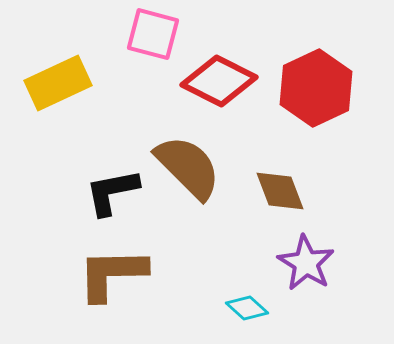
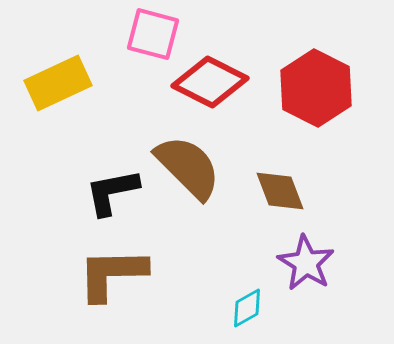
red diamond: moved 9 px left, 1 px down
red hexagon: rotated 8 degrees counterclockwise
cyan diamond: rotated 72 degrees counterclockwise
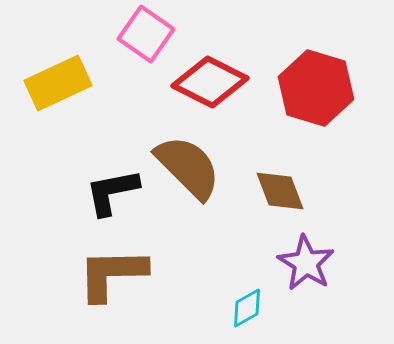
pink square: moved 7 px left; rotated 20 degrees clockwise
red hexagon: rotated 10 degrees counterclockwise
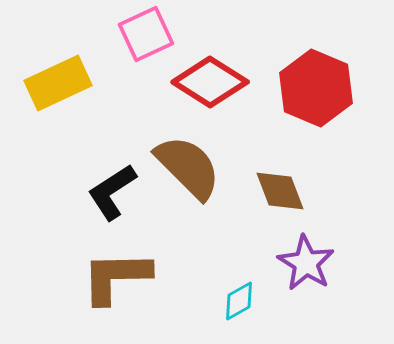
pink square: rotated 30 degrees clockwise
red diamond: rotated 6 degrees clockwise
red hexagon: rotated 6 degrees clockwise
black L-shape: rotated 22 degrees counterclockwise
brown L-shape: moved 4 px right, 3 px down
cyan diamond: moved 8 px left, 7 px up
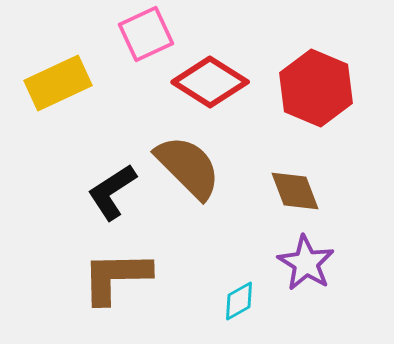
brown diamond: moved 15 px right
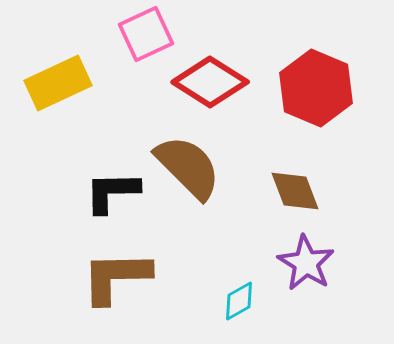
black L-shape: rotated 32 degrees clockwise
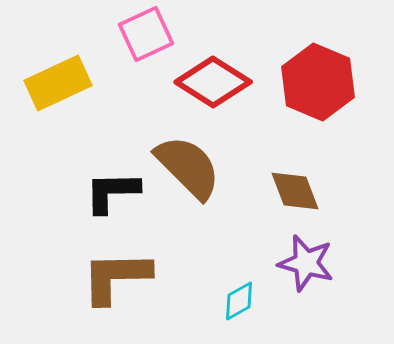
red diamond: moved 3 px right
red hexagon: moved 2 px right, 6 px up
purple star: rotated 16 degrees counterclockwise
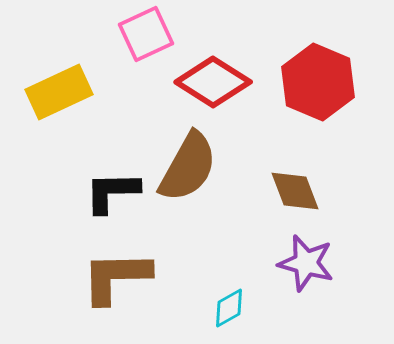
yellow rectangle: moved 1 px right, 9 px down
brown semicircle: rotated 74 degrees clockwise
cyan diamond: moved 10 px left, 7 px down
